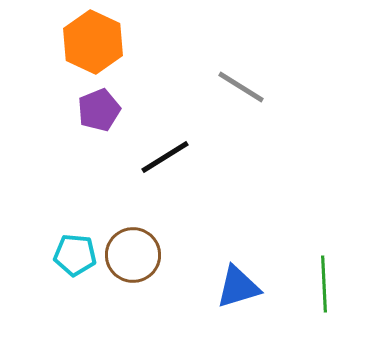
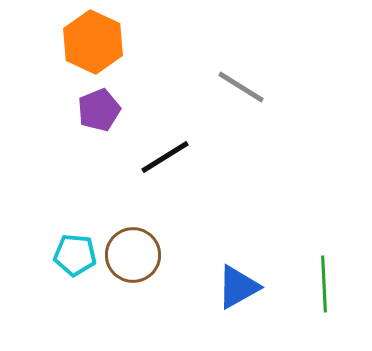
blue triangle: rotated 12 degrees counterclockwise
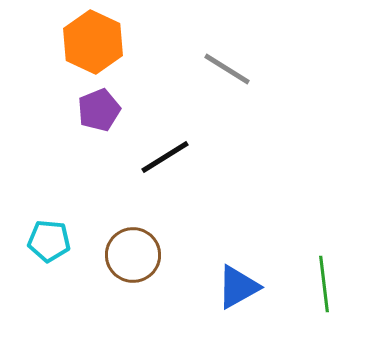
gray line: moved 14 px left, 18 px up
cyan pentagon: moved 26 px left, 14 px up
green line: rotated 4 degrees counterclockwise
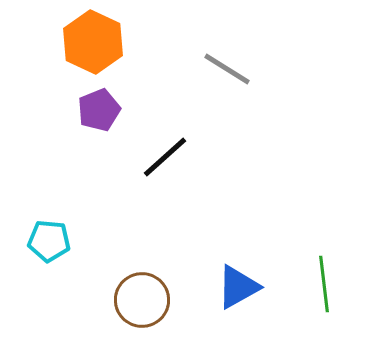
black line: rotated 10 degrees counterclockwise
brown circle: moved 9 px right, 45 px down
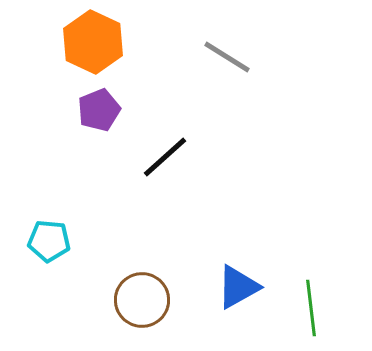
gray line: moved 12 px up
green line: moved 13 px left, 24 px down
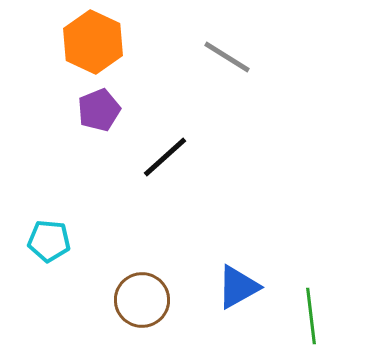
green line: moved 8 px down
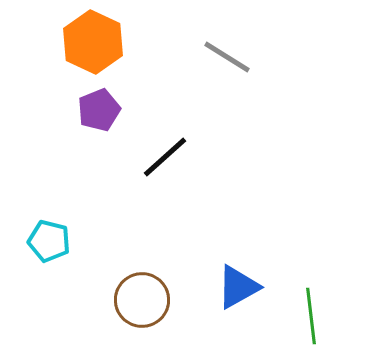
cyan pentagon: rotated 9 degrees clockwise
